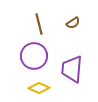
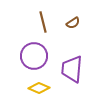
brown line: moved 4 px right, 2 px up
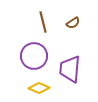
purple trapezoid: moved 2 px left
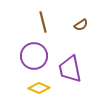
brown semicircle: moved 8 px right, 2 px down
purple trapezoid: rotated 16 degrees counterclockwise
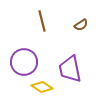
brown line: moved 1 px left, 1 px up
purple circle: moved 10 px left, 6 px down
yellow diamond: moved 3 px right, 1 px up; rotated 10 degrees clockwise
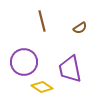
brown semicircle: moved 1 px left, 3 px down
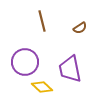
purple circle: moved 1 px right
yellow diamond: rotated 10 degrees clockwise
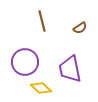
yellow diamond: moved 1 px left, 1 px down
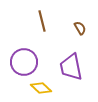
brown semicircle: rotated 88 degrees counterclockwise
purple circle: moved 1 px left
purple trapezoid: moved 1 px right, 2 px up
